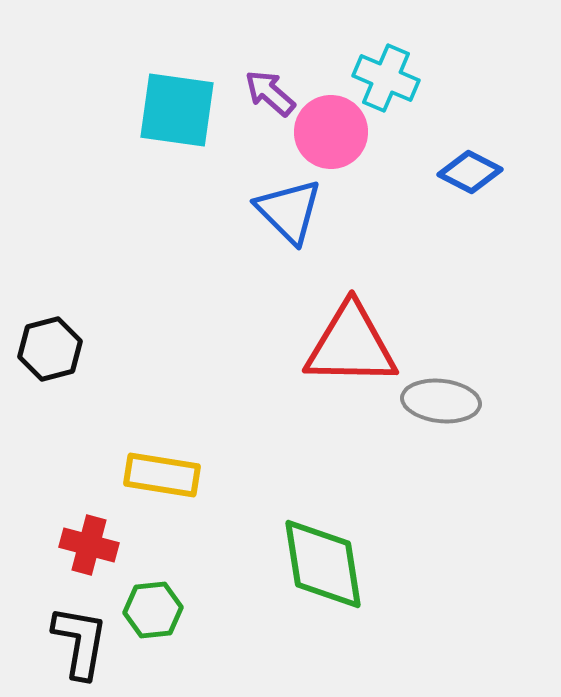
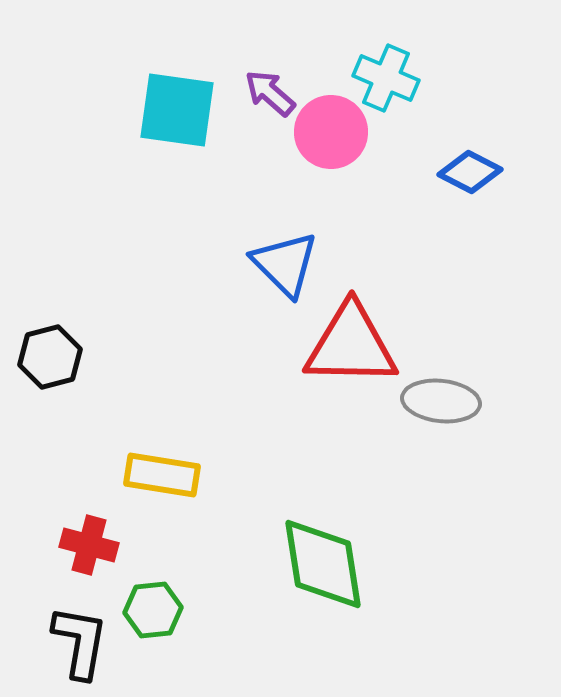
blue triangle: moved 4 px left, 53 px down
black hexagon: moved 8 px down
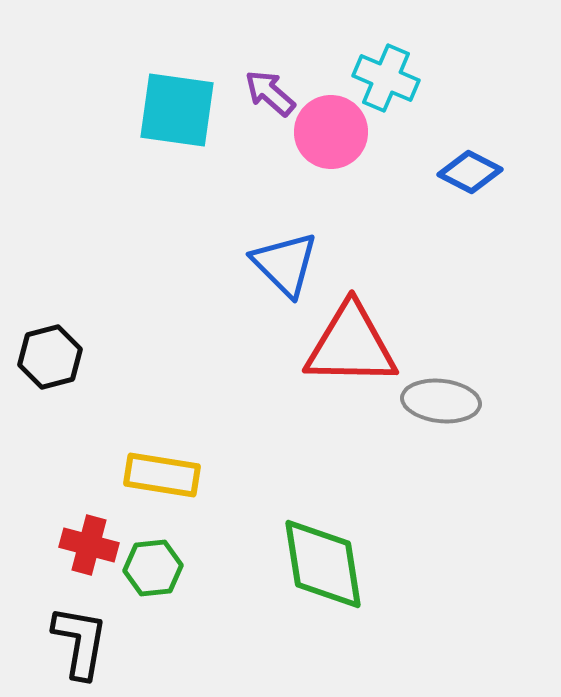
green hexagon: moved 42 px up
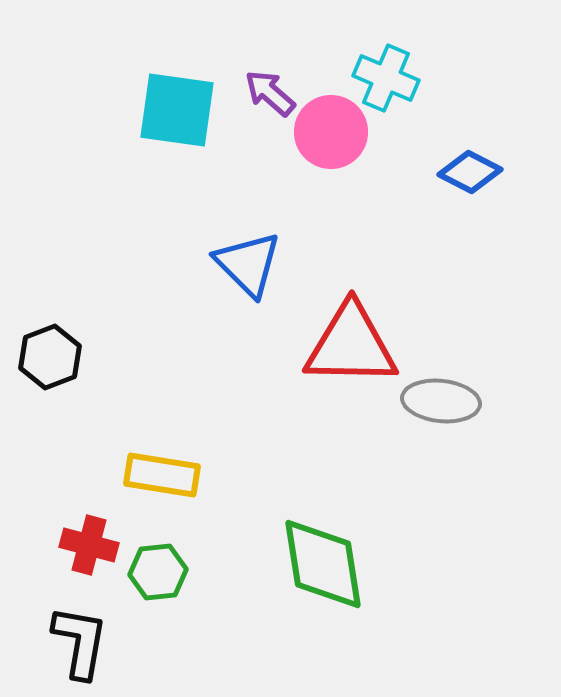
blue triangle: moved 37 px left
black hexagon: rotated 6 degrees counterclockwise
green hexagon: moved 5 px right, 4 px down
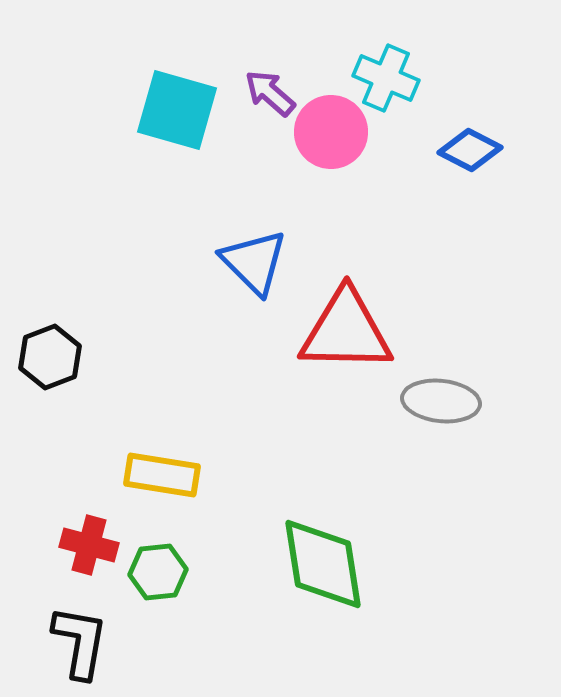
cyan square: rotated 8 degrees clockwise
blue diamond: moved 22 px up
blue triangle: moved 6 px right, 2 px up
red triangle: moved 5 px left, 14 px up
